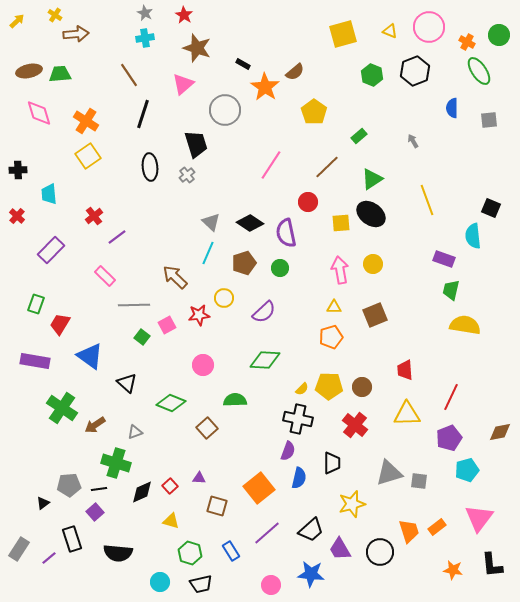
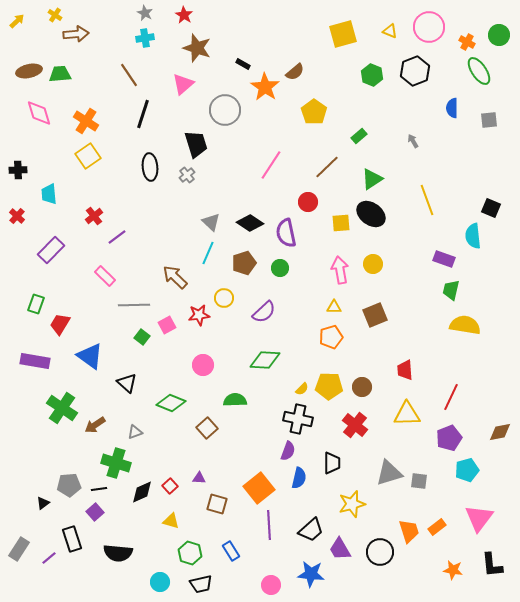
brown square at (217, 506): moved 2 px up
purple line at (267, 533): moved 2 px right, 8 px up; rotated 52 degrees counterclockwise
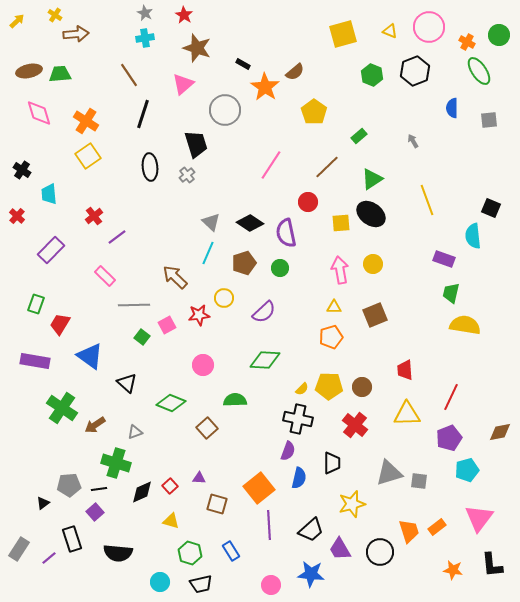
black cross at (18, 170): moved 4 px right; rotated 36 degrees clockwise
green trapezoid at (451, 290): moved 3 px down
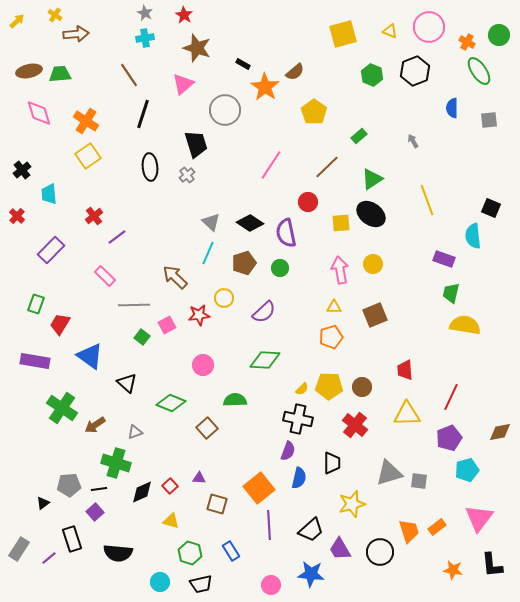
black cross at (22, 170): rotated 18 degrees clockwise
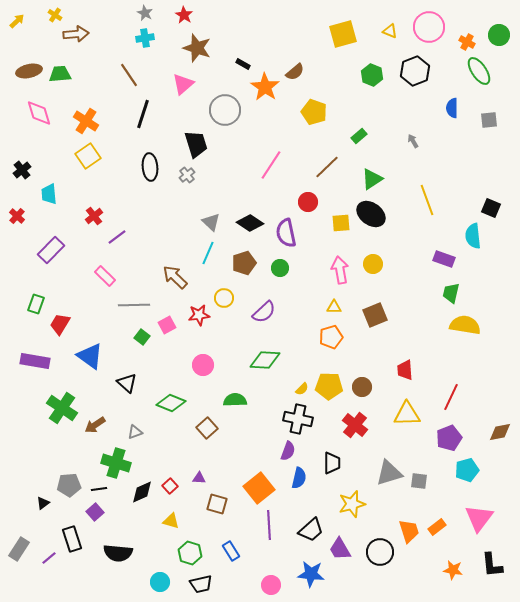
yellow pentagon at (314, 112): rotated 15 degrees counterclockwise
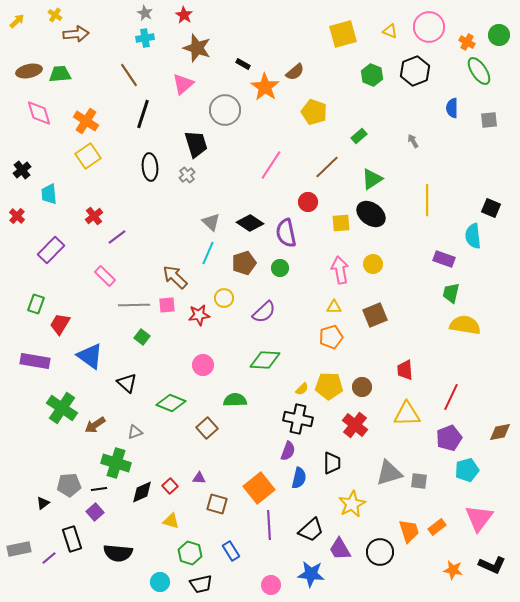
yellow line at (427, 200): rotated 20 degrees clockwise
pink square at (167, 325): moved 20 px up; rotated 24 degrees clockwise
yellow star at (352, 504): rotated 12 degrees counterclockwise
gray rectangle at (19, 549): rotated 45 degrees clockwise
black L-shape at (492, 565): rotated 60 degrees counterclockwise
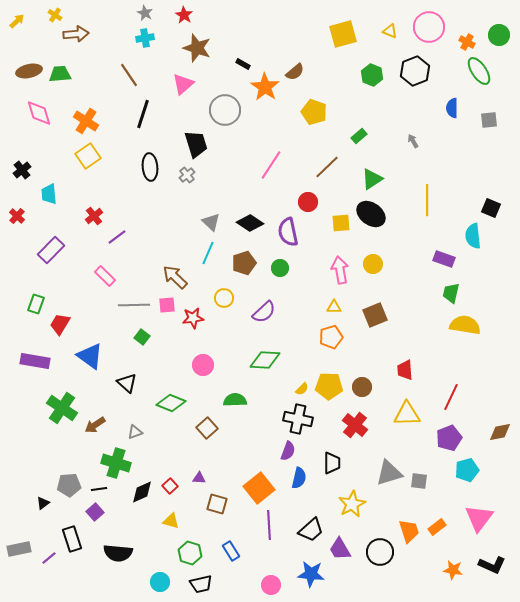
purple semicircle at (286, 233): moved 2 px right, 1 px up
red star at (199, 315): moved 6 px left, 3 px down
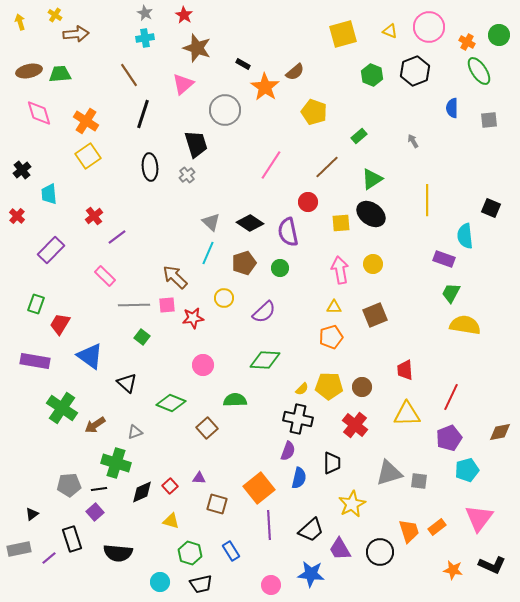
yellow arrow at (17, 21): moved 3 px right, 1 px down; rotated 63 degrees counterclockwise
cyan semicircle at (473, 236): moved 8 px left
green trapezoid at (451, 293): rotated 15 degrees clockwise
black triangle at (43, 503): moved 11 px left, 11 px down
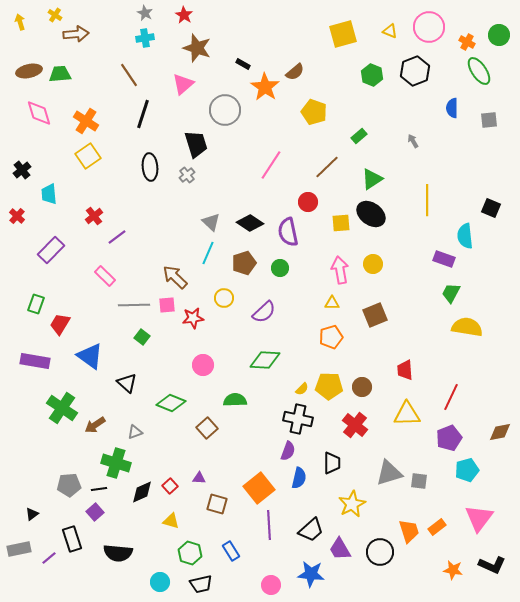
yellow triangle at (334, 307): moved 2 px left, 4 px up
yellow semicircle at (465, 325): moved 2 px right, 2 px down
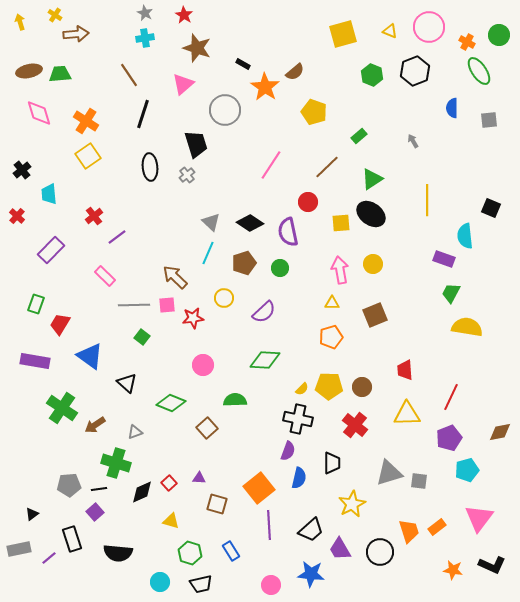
red square at (170, 486): moved 1 px left, 3 px up
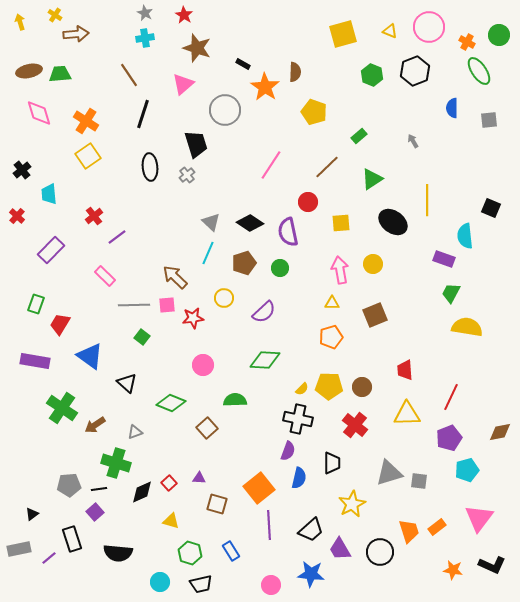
brown semicircle at (295, 72): rotated 48 degrees counterclockwise
black ellipse at (371, 214): moved 22 px right, 8 px down
